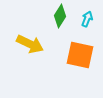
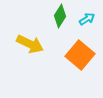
cyan arrow: rotated 35 degrees clockwise
orange square: rotated 28 degrees clockwise
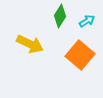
cyan arrow: moved 2 px down
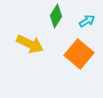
green diamond: moved 4 px left
orange square: moved 1 px left, 1 px up
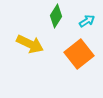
orange square: rotated 12 degrees clockwise
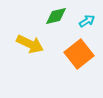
green diamond: rotated 45 degrees clockwise
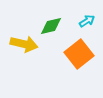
green diamond: moved 5 px left, 10 px down
yellow arrow: moved 6 px left; rotated 12 degrees counterclockwise
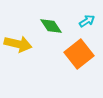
green diamond: rotated 70 degrees clockwise
yellow arrow: moved 6 px left
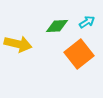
cyan arrow: moved 1 px down
green diamond: moved 6 px right; rotated 60 degrees counterclockwise
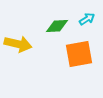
cyan arrow: moved 3 px up
orange square: rotated 28 degrees clockwise
